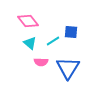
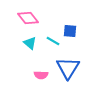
pink diamond: moved 3 px up
blue square: moved 1 px left, 1 px up
cyan line: rotated 64 degrees clockwise
pink semicircle: moved 13 px down
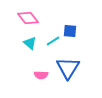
cyan line: rotated 64 degrees counterclockwise
